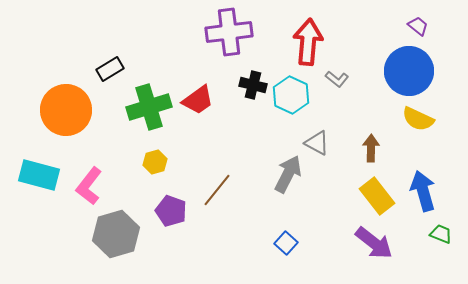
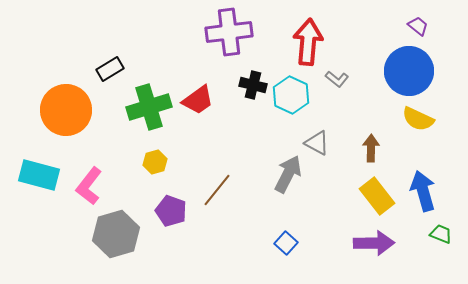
purple arrow: rotated 39 degrees counterclockwise
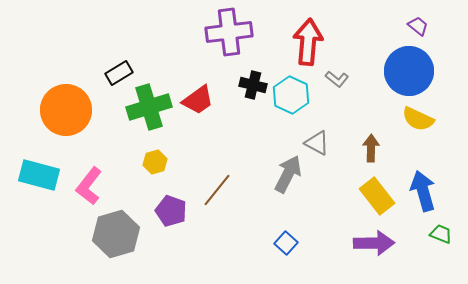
black rectangle: moved 9 px right, 4 px down
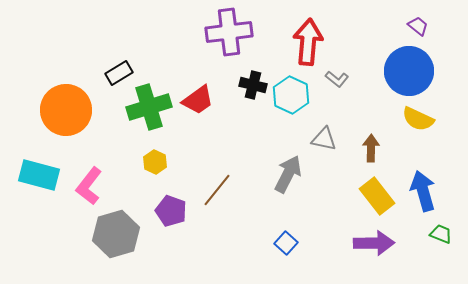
gray triangle: moved 7 px right, 4 px up; rotated 16 degrees counterclockwise
yellow hexagon: rotated 20 degrees counterclockwise
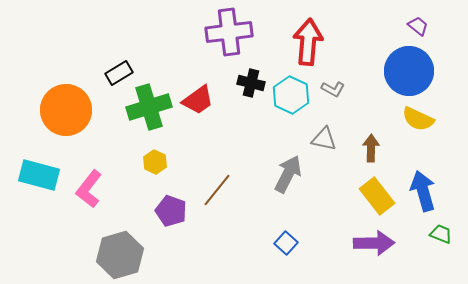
gray L-shape: moved 4 px left, 10 px down; rotated 10 degrees counterclockwise
black cross: moved 2 px left, 2 px up
pink L-shape: moved 3 px down
gray hexagon: moved 4 px right, 21 px down
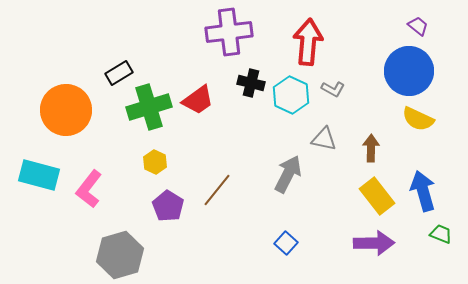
purple pentagon: moved 3 px left, 5 px up; rotated 12 degrees clockwise
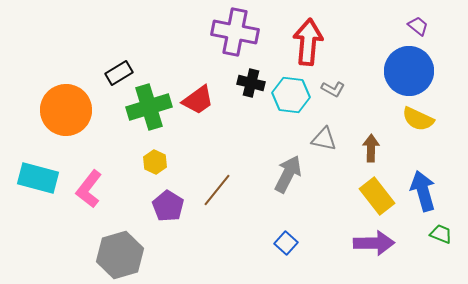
purple cross: moved 6 px right; rotated 18 degrees clockwise
cyan hexagon: rotated 18 degrees counterclockwise
cyan rectangle: moved 1 px left, 3 px down
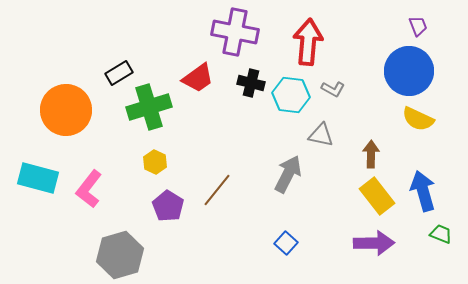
purple trapezoid: rotated 30 degrees clockwise
red trapezoid: moved 22 px up
gray triangle: moved 3 px left, 4 px up
brown arrow: moved 6 px down
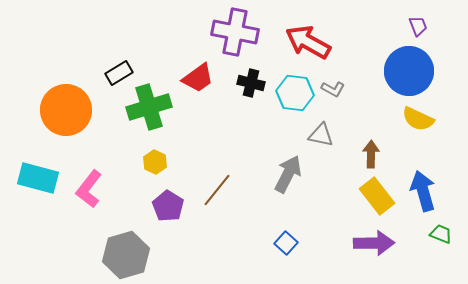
red arrow: rotated 66 degrees counterclockwise
cyan hexagon: moved 4 px right, 2 px up
gray hexagon: moved 6 px right
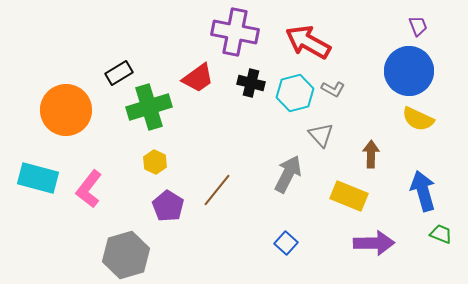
cyan hexagon: rotated 21 degrees counterclockwise
gray triangle: rotated 36 degrees clockwise
yellow rectangle: moved 28 px left; rotated 30 degrees counterclockwise
